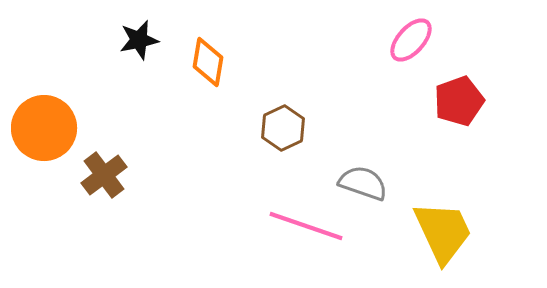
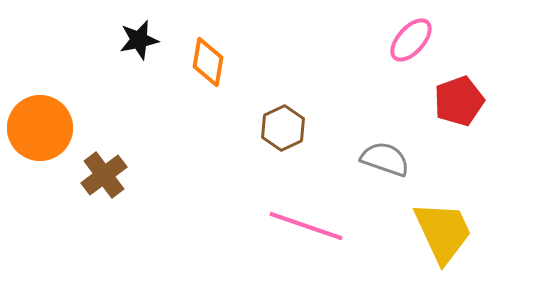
orange circle: moved 4 px left
gray semicircle: moved 22 px right, 24 px up
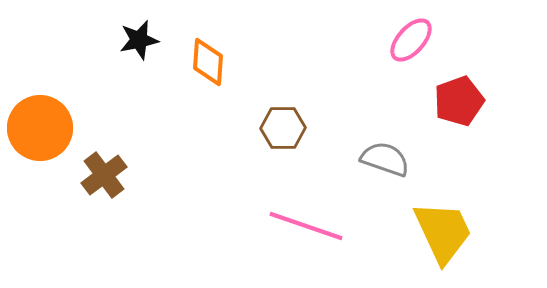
orange diamond: rotated 6 degrees counterclockwise
brown hexagon: rotated 24 degrees clockwise
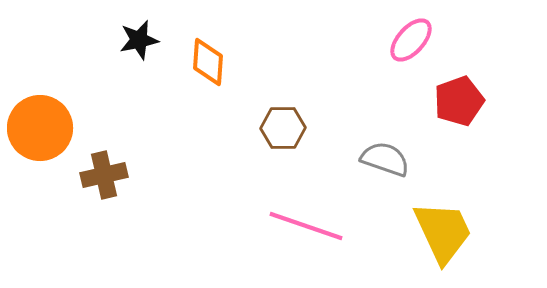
brown cross: rotated 24 degrees clockwise
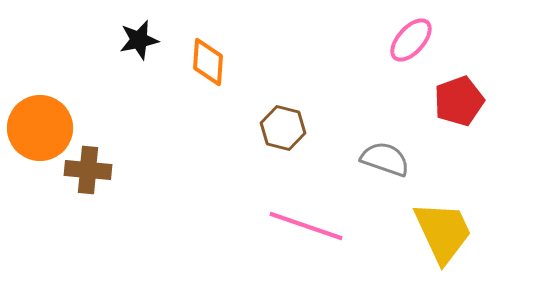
brown hexagon: rotated 15 degrees clockwise
brown cross: moved 16 px left, 5 px up; rotated 18 degrees clockwise
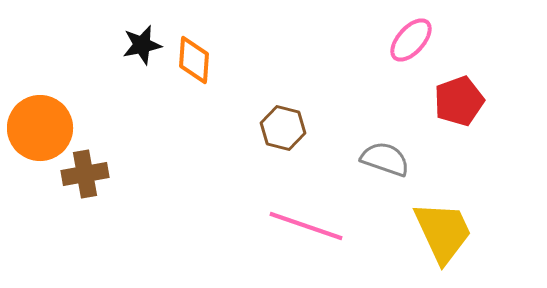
black star: moved 3 px right, 5 px down
orange diamond: moved 14 px left, 2 px up
brown cross: moved 3 px left, 4 px down; rotated 15 degrees counterclockwise
